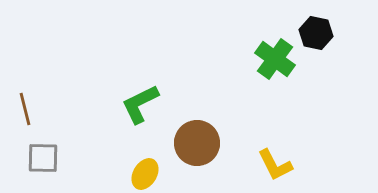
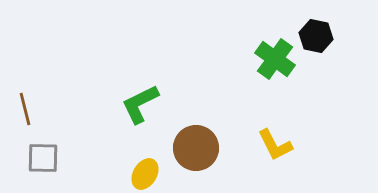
black hexagon: moved 3 px down
brown circle: moved 1 px left, 5 px down
yellow L-shape: moved 20 px up
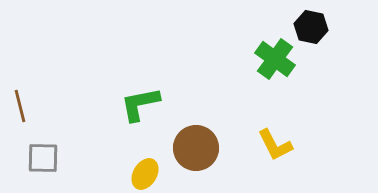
black hexagon: moved 5 px left, 9 px up
green L-shape: rotated 15 degrees clockwise
brown line: moved 5 px left, 3 px up
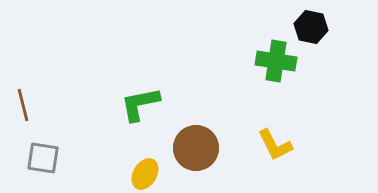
green cross: moved 1 px right, 2 px down; rotated 27 degrees counterclockwise
brown line: moved 3 px right, 1 px up
gray square: rotated 8 degrees clockwise
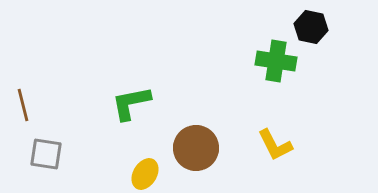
green L-shape: moved 9 px left, 1 px up
gray square: moved 3 px right, 4 px up
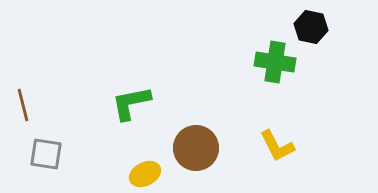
green cross: moved 1 px left, 1 px down
yellow L-shape: moved 2 px right, 1 px down
yellow ellipse: rotated 32 degrees clockwise
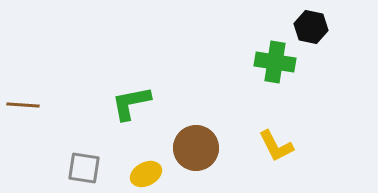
brown line: rotated 72 degrees counterclockwise
yellow L-shape: moved 1 px left
gray square: moved 38 px right, 14 px down
yellow ellipse: moved 1 px right
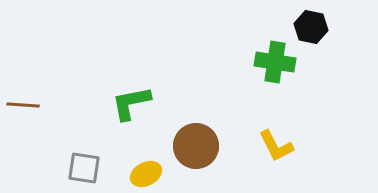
brown circle: moved 2 px up
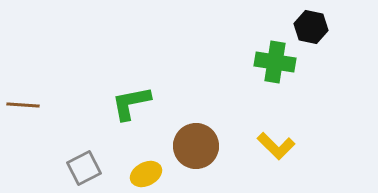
yellow L-shape: rotated 18 degrees counterclockwise
gray square: rotated 36 degrees counterclockwise
